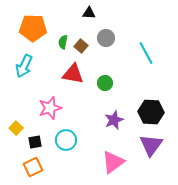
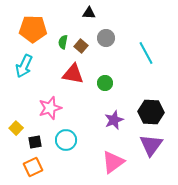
orange pentagon: moved 1 px down
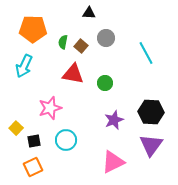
black square: moved 1 px left, 1 px up
pink triangle: rotated 10 degrees clockwise
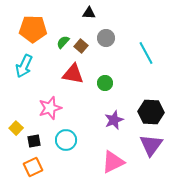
green semicircle: rotated 32 degrees clockwise
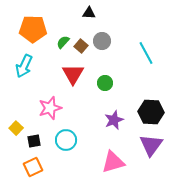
gray circle: moved 4 px left, 3 px down
red triangle: rotated 50 degrees clockwise
pink triangle: rotated 10 degrees clockwise
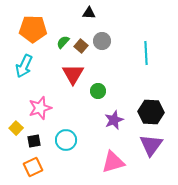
cyan line: rotated 25 degrees clockwise
green circle: moved 7 px left, 8 px down
pink star: moved 10 px left
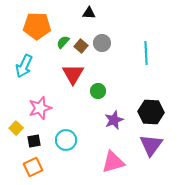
orange pentagon: moved 4 px right, 3 px up
gray circle: moved 2 px down
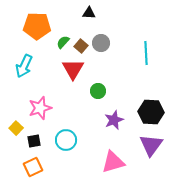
gray circle: moved 1 px left
red triangle: moved 5 px up
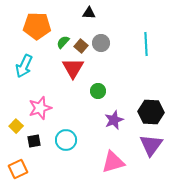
cyan line: moved 9 px up
red triangle: moved 1 px up
yellow square: moved 2 px up
orange square: moved 15 px left, 2 px down
